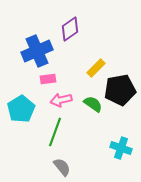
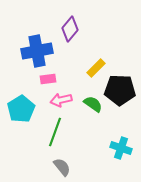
purple diamond: rotated 15 degrees counterclockwise
blue cross: rotated 12 degrees clockwise
black pentagon: rotated 12 degrees clockwise
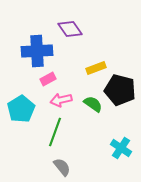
purple diamond: rotated 75 degrees counterclockwise
blue cross: rotated 8 degrees clockwise
yellow rectangle: rotated 24 degrees clockwise
pink rectangle: rotated 21 degrees counterclockwise
black pentagon: rotated 12 degrees clockwise
cyan cross: rotated 15 degrees clockwise
